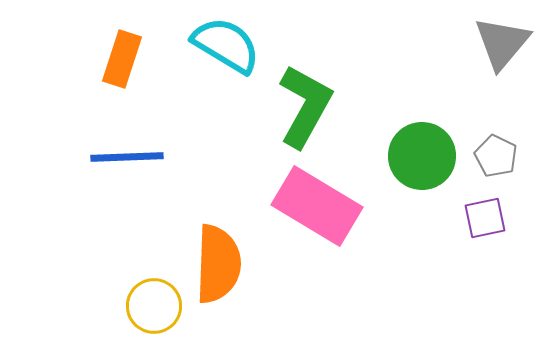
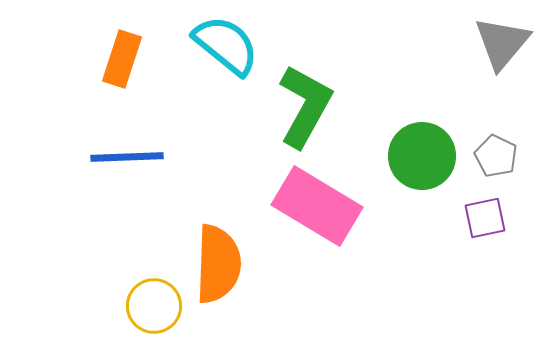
cyan semicircle: rotated 8 degrees clockwise
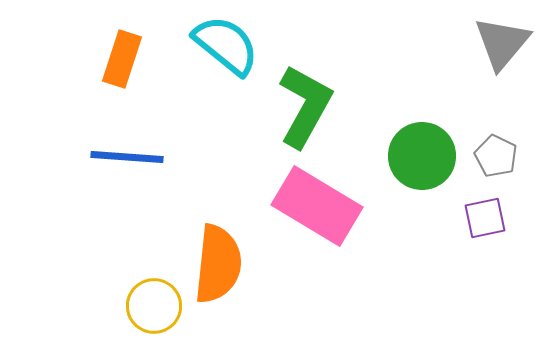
blue line: rotated 6 degrees clockwise
orange semicircle: rotated 4 degrees clockwise
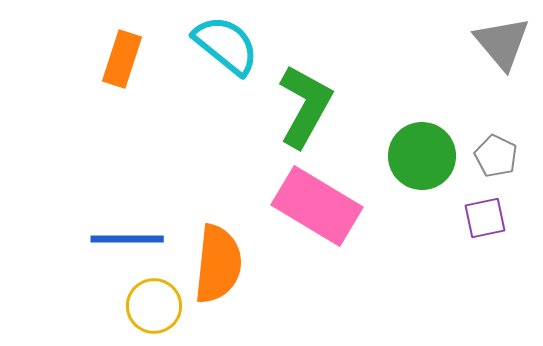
gray triangle: rotated 20 degrees counterclockwise
blue line: moved 82 px down; rotated 4 degrees counterclockwise
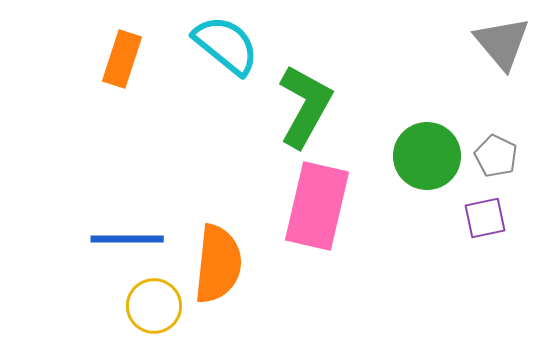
green circle: moved 5 px right
pink rectangle: rotated 72 degrees clockwise
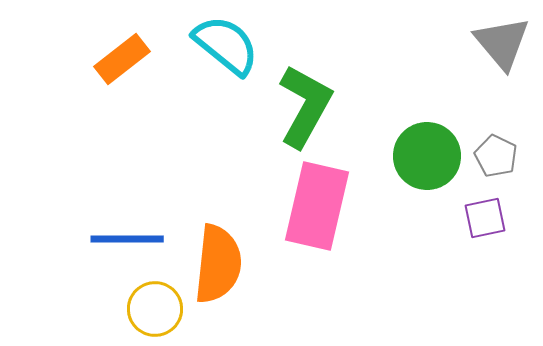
orange rectangle: rotated 34 degrees clockwise
yellow circle: moved 1 px right, 3 px down
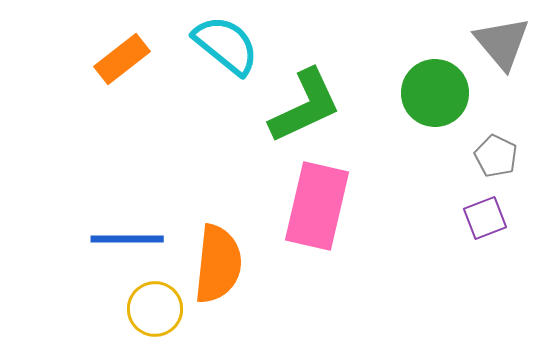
green L-shape: rotated 36 degrees clockwise
green circle: moved 8 px right, 63 px up
purple square: rotated 9 degrees counterclockwise
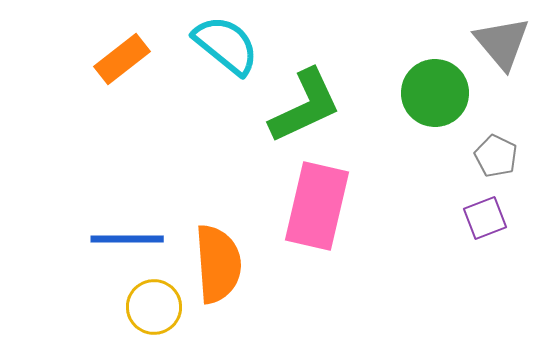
orange semicircle: rotated 10 degrees counterclockwise
yellow circle: moved 1 px left, 2 px up
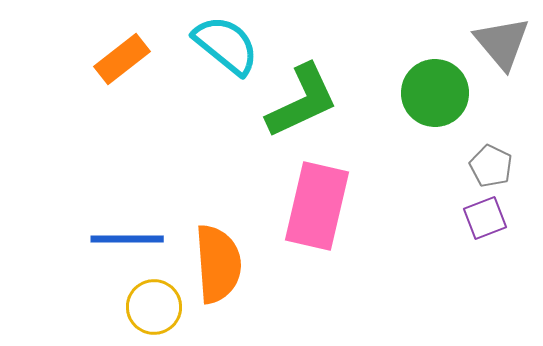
green L-shape: moved 3 px left, 5 px up
gray pentagon: moved 5 px left, 10 px down
